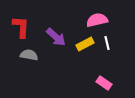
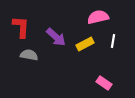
pink semicircle: moved 1 px right, 3 px up
white line: moved 6 px right, 2 px up; rotated 24 degrees clockwise
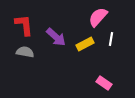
pink semicircle: rotated 35 degrees counterclockwise
red L-shape: moved 3 px right, 2 px up; rotated 10 degrees counterclockwise
white line: moved 2 px left, 2 px up
gray semicircle: moved 4 px left, 3 px up
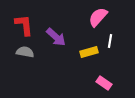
white line: moved 1 px left, 2 px down
yellow rectangle: moved 4 px right, 8 px down; rotated 12 degrees clockwise
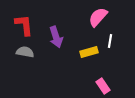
purple arrow: rotated 30 degrees clockwise
pink rectangle: moved 1 px left, 3 px down; rotated 21 degrees clockwise
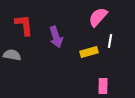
gray semicircle: moved 13 px left, 3 px down
pink rectangle: rotated 35 degrees clockwise
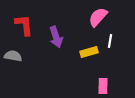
gray semicircle: moved 1 px right, 1 px down
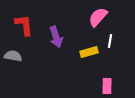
pink rectangle: moved 4 px right
